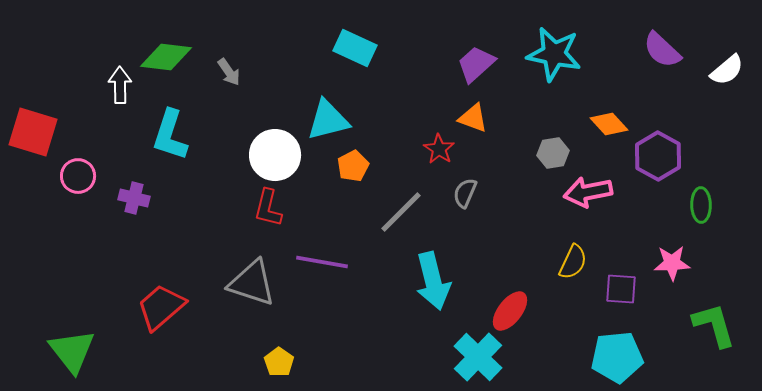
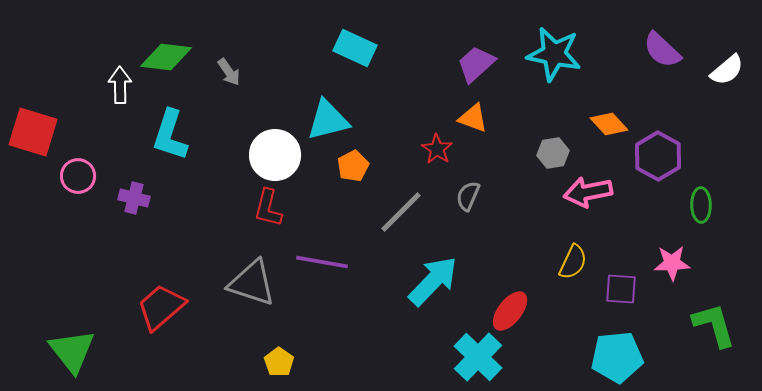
red star: moved 2 px left
gray semicircle: moved 3 px right, 3 px down
cyan arrow: rotated 122 degrees counterclockwise
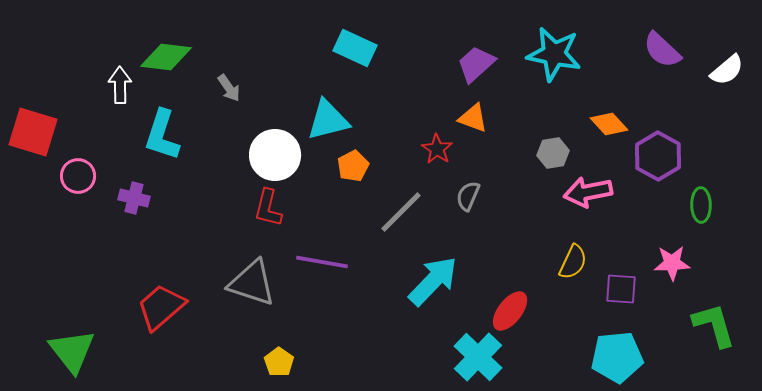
gray arrow: moved 16 px down
cyan L-shape: moved 8 px left
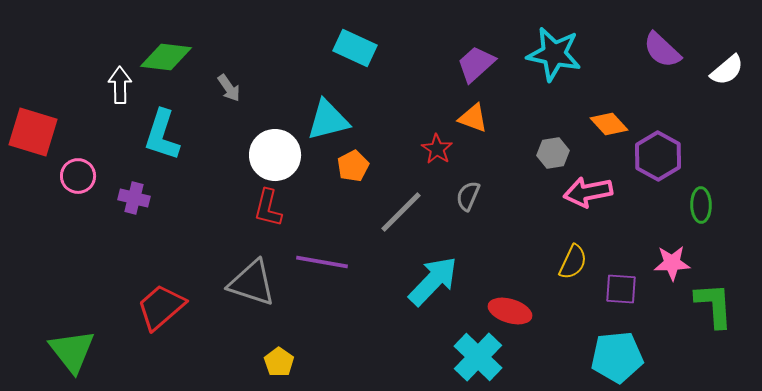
red ellipse: rotated 69 degrees clockwise
green L-shape: moved 20 px up; rotated 12 degrees clockwise
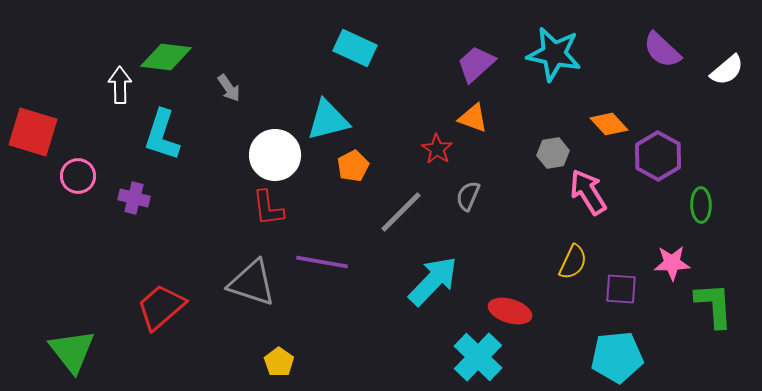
pink arrow: rotated 69 degrees clockwise
red L-shape: rotated 21 degrees counterclockwise
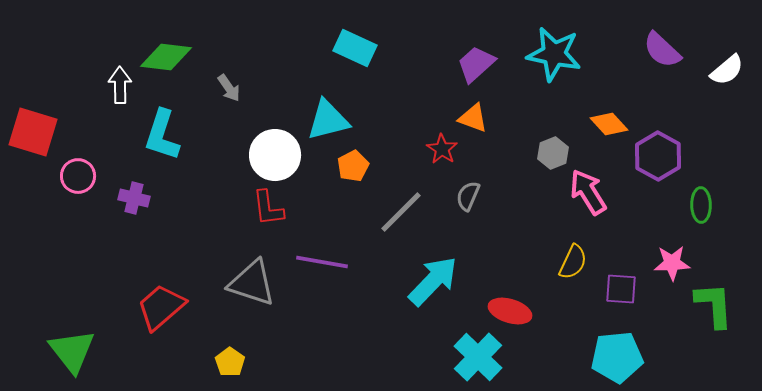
red star: moved 5 px right
gray hexagon: rotated 12 degrees counterclockwise
yellow pentagon: moved 49 px left
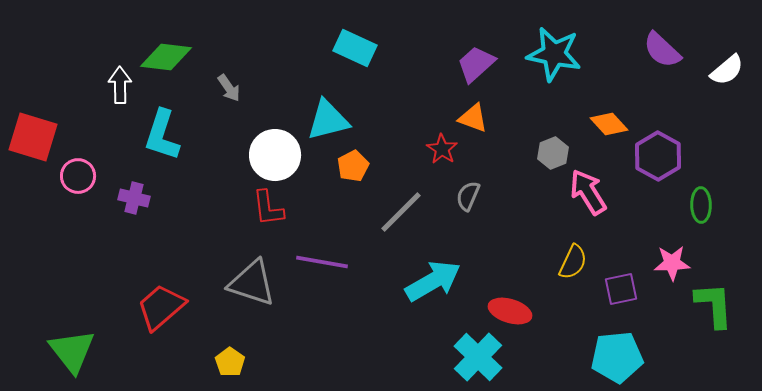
red square: moved 5 px down
cyan arrow: rotated 16 degrees clockwise
purple square: rotated 16 degrees counterclockwise
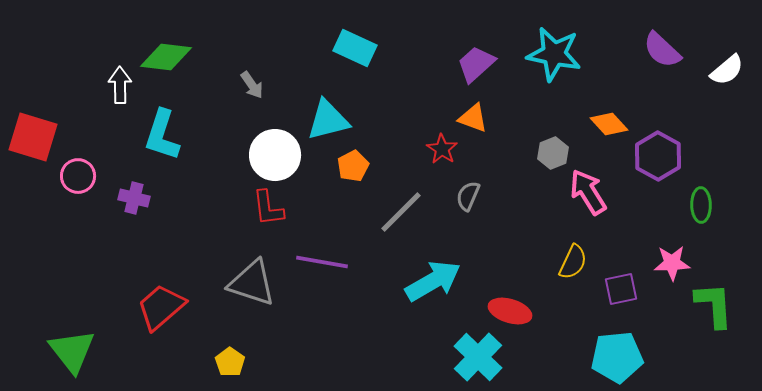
gray arrow: moved 23 px right, 3 px up
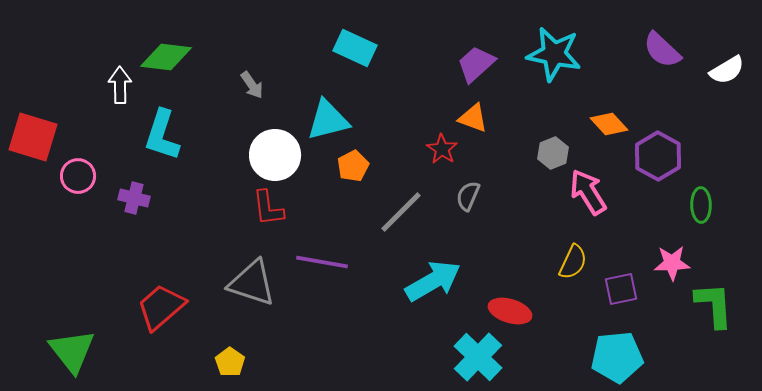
white semicircle: rotated 9 degrees clockwise
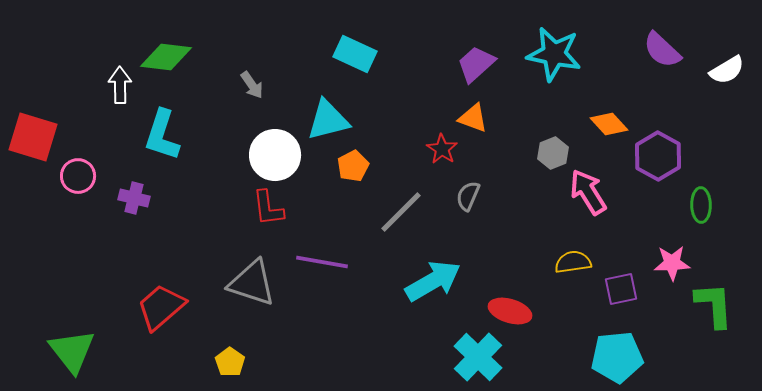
cyan rectangle: moved 6 px down
yellow semicircle: rotated 123 degrees counterclockwise
